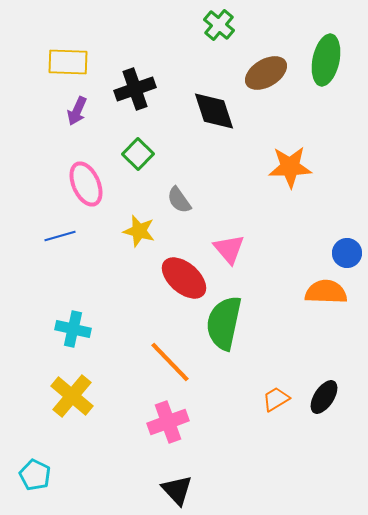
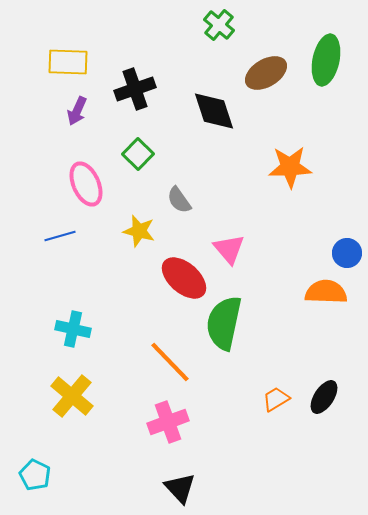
black triangle: moved 3 px right, 2 px up
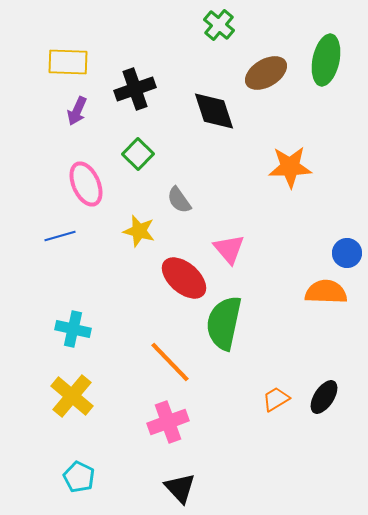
cyan pentagon: moved 44 px right, 2 px down
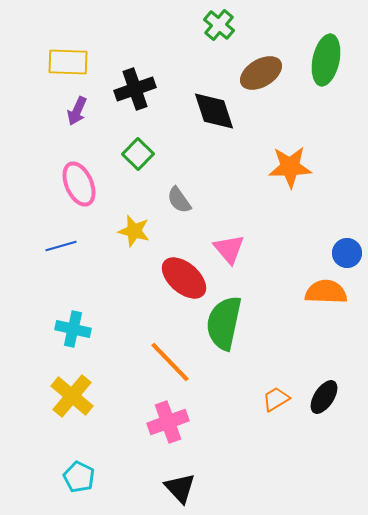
brown ellipse: moved 5 px left
pink ellipse: moved 7 px left
yellow star: moved 5 px left
blue line: moved 1 px right, 10 px down
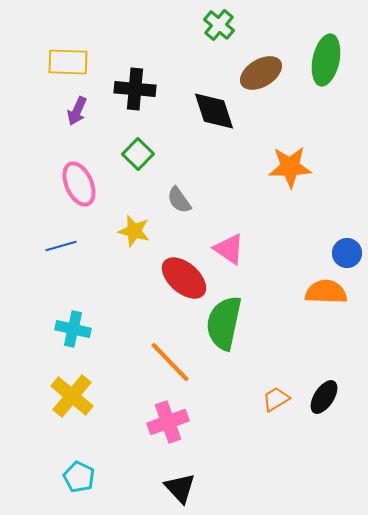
black cross: rotated 24 degrees clockwise
pink triangle: rotated 16 degrees counterclockwise
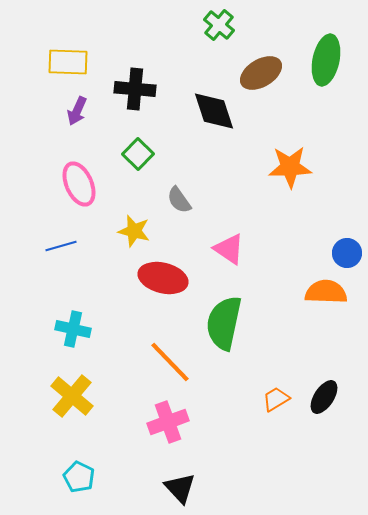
red ellipse: moved 21 px left; rotated 27 degrees counterclockwise
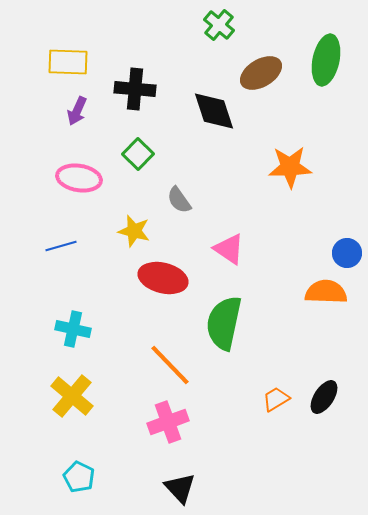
pink ellipse: moved 6 px up; rotated 57 degrees counterclockwise
orange line: moved 3 px down
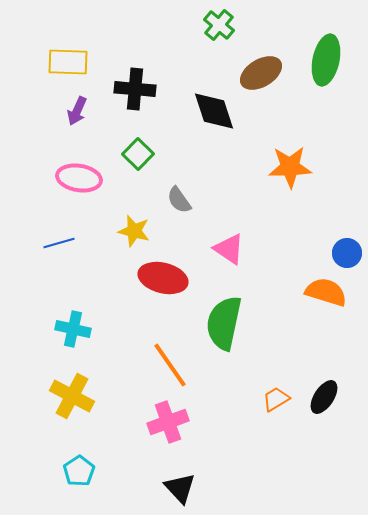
blue line: moved 2 px left, 3 px up
orange semicircle: rotated 15 degrees clockwise
orange line: rotated 9 degrees clockwise
yellow cross: rotated 12 degrees counterclockwise
cyan pentagon: moved 6 px up; rotated 12 degrees clockwise
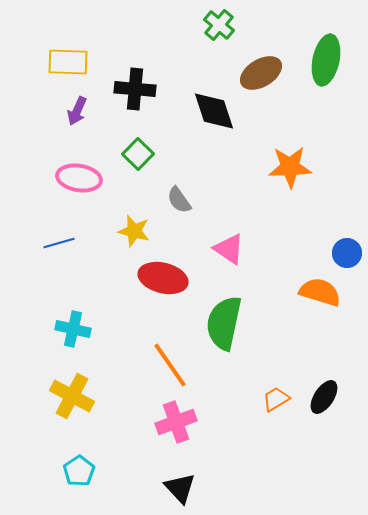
orange semicircle: moved 6 px left
pink cross: moved 8 px right
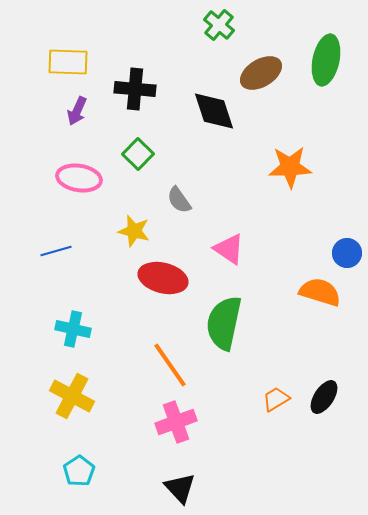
blue line: moved 3 px left, 8 px down
